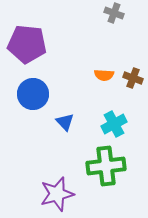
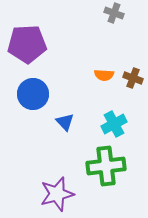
purple pentagon: rotated 9 degrees counterclockwise
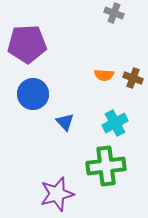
cyan cross: moved 1 px right, 1 px up
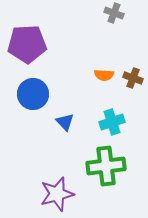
cyan cross: moved 3 px left, 1 px up; rotated 10 degrees clockwise
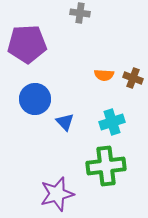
gray cross: moved 34 px left; rotated 12 degrees counterclockwise
blue circle: moved 2 px right, 5 px down
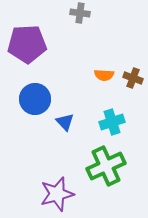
green cross: rotated 18 degrees counterclockwise
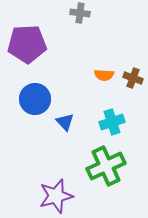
purple star: moved 1 px left, 2 px down
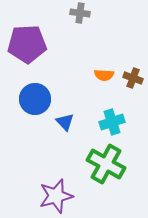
green cross: moved 2 px up; rotated 36 degrees counterclockwise
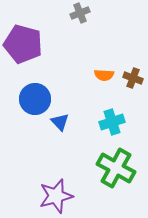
gray cross: rotated 30 degrees counterclockwise
purple pentagon: moved 4 px left; rotated 18 degrees clockwise
blue triangle: moved 5 px left
green cross: moved 10 px right, 4 px down
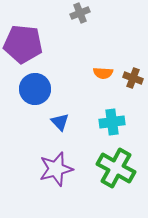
purple pentagon: rotated 9 degrees counterclockwise
orange semicircle: moved 1 px left, 2 px up
blue circle: moved 10 px up
cyan cross: rotated 10 degrees clockwise
purple star: moved 27 px up
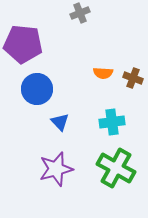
blue circle: moved 2 px right
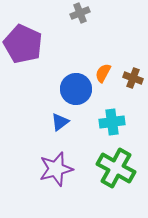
purple pentagon: rotated 18 degrees clockwise
orange semicircle: rotated 114 degrees clockwise
blue circle: moved 39 px right
blue triangle: rotated 36 degrees clockwise
